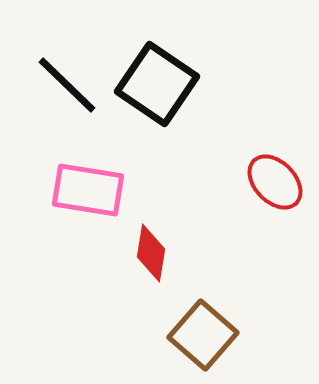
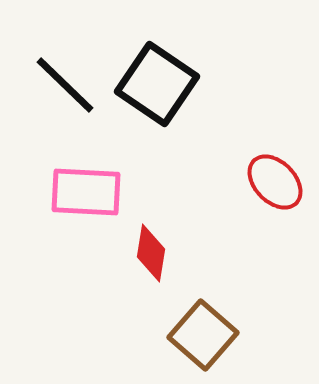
black line: moved 2 px left
pink rectangle: moved 2 px left, 2 px down; rotated 6 degrees counterclockwise
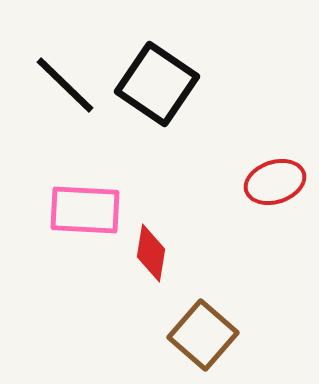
red ellipse: rotated 64 degrees counterclockwise
pink rectangle: moved 1 px left, 18 px down
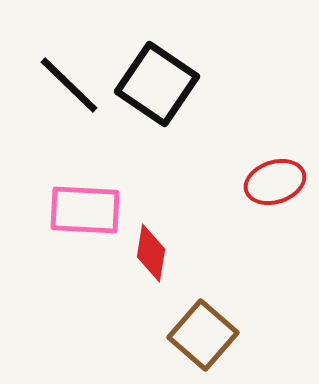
black line: moved 4 px right
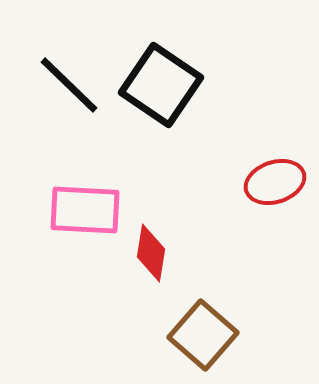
black square: moved 4 px right, 1 px down
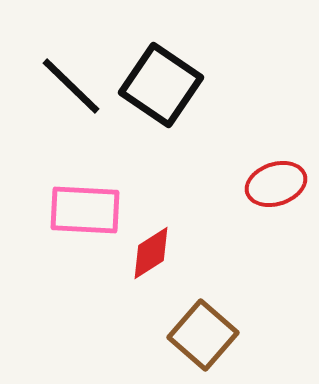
black line: moved 2 px right, 1 px down
red ellipse: moved 1 px right, 2 px down
red diamond: rotated 48 degrees clockwise
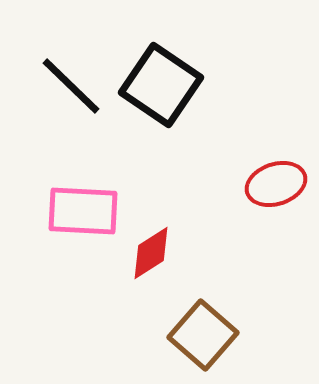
pink rectangle: moved 2 px left, 1 px down
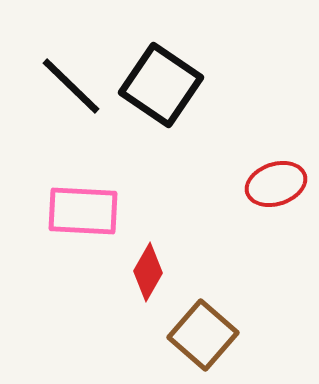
red diamond: moved 3 px left, 19 px down; rotated 28 degrees counterclockwise
